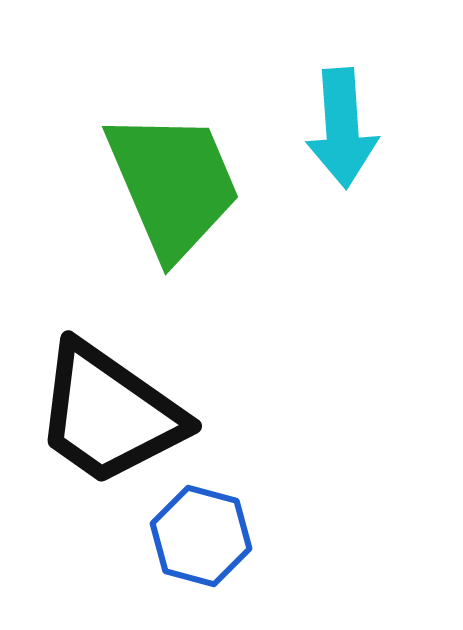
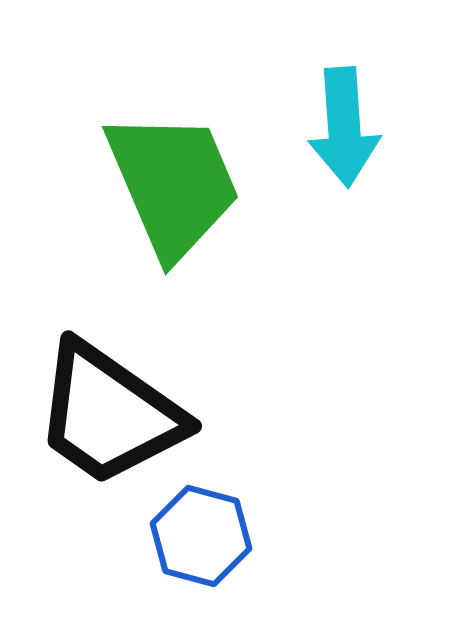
cyan arrow: moved 2 px right, 1 px up
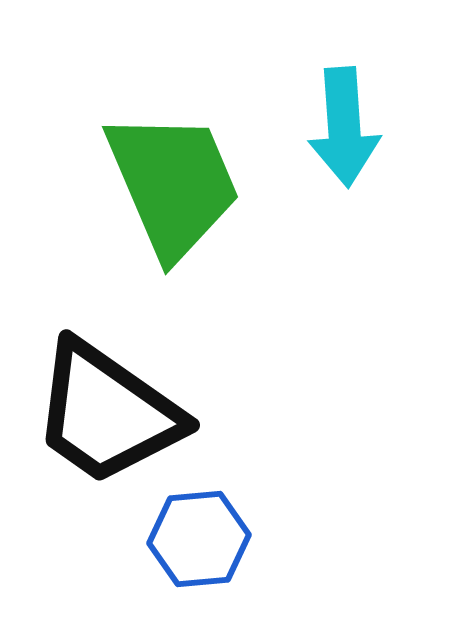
black trapezoid: moved 2 px left, 1 px up
blue hexagon: moved 2 px left, 3 px down; rotated 20 degrees counterclockwise
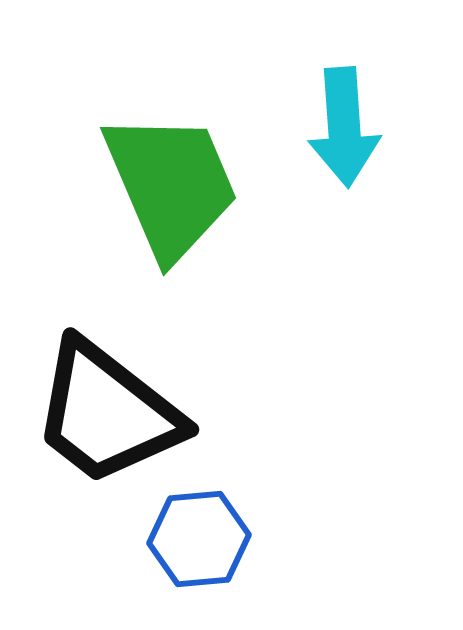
green trapezoid: moved 2 px left, 1 px down
black trapezoid: rotated 3 degrees clockwise
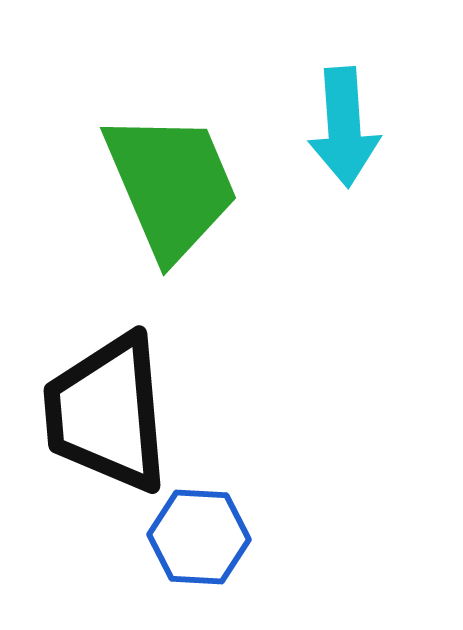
black trapezoid: rotated 47 degrees clockwise
blue hexagon: moved 2 px up; rotated 8 degrees clockwise
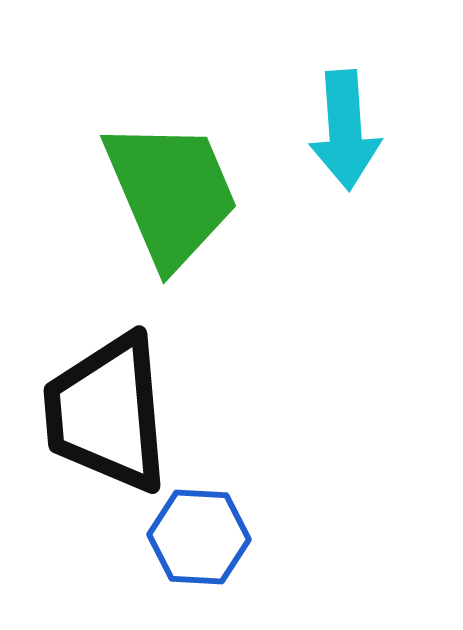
cyan arrow: moved 1 px right, 3 px down
green trapezoid: moved 8 px down
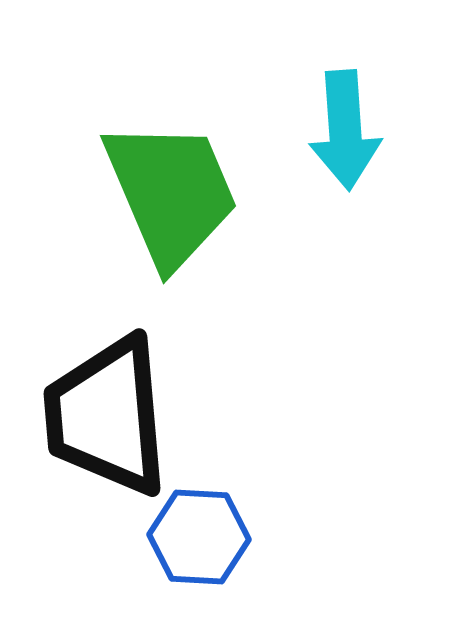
black trapezoid: moved 3 px down
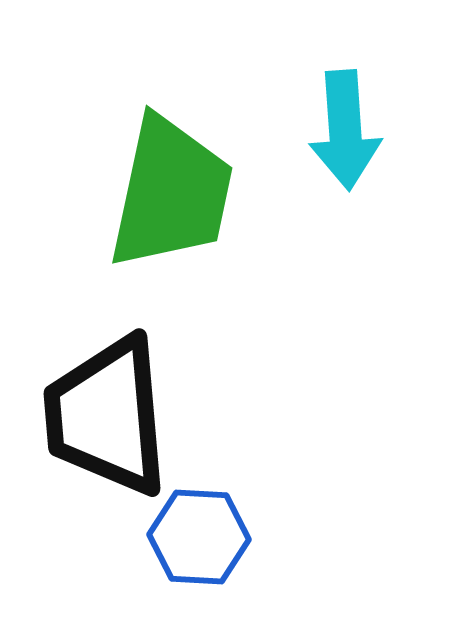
green trapezoid: rotated 35 degrees clockwise
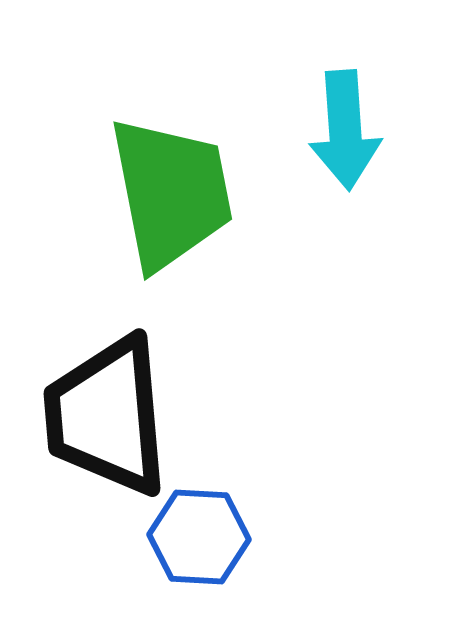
green trapezoid: rotated 23 degrees counterclockwise
